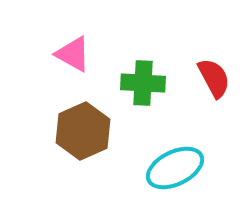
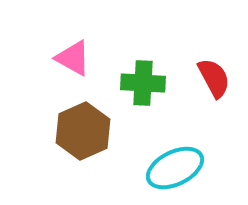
pink triangle: moved 4 px down
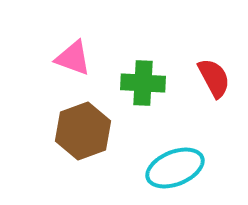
pink triangle: rotated 9 degrees counterclockwise
brown hexagon: rotated 4 degrees clockwise
cyan ellipse: rotated 4 degrees clockwise
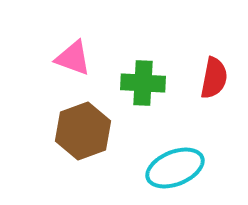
red semicircle: rotated 39 degrees clockwise
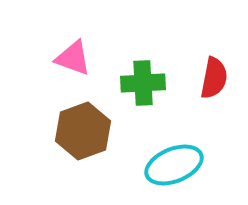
green cross: rotated 6 degrees counterclockwise
cyan ellipse: moved 1 px left, 3 px up
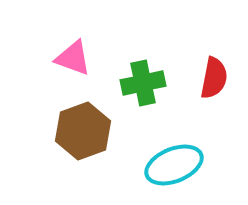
green cross: rotated 9 degrees counterclockwise
